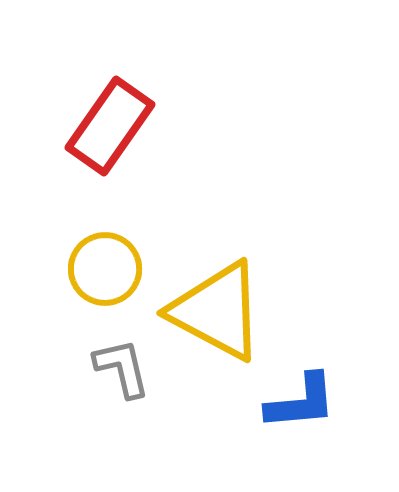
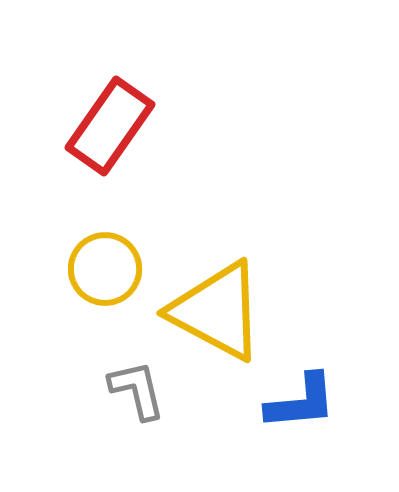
gray L-shape: moved 15 px right, 22 px down
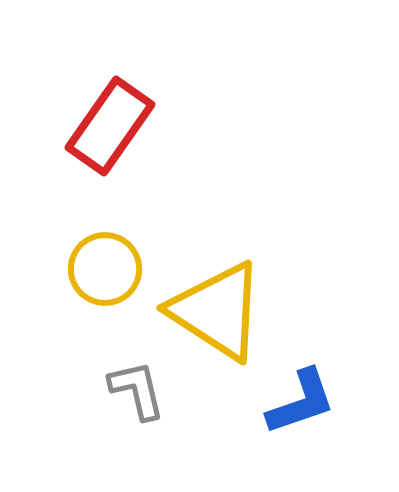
yellow triangle: rotated 5 degrees clockwise
blue L-shape: rotated 14 degrees counterclockwise
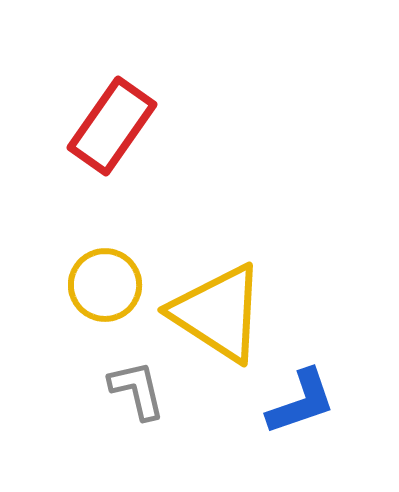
red rectangle: moved 2 px right
yellow circle: moved 16 px down
yellow triangle: moved 1 px right, 2 px down
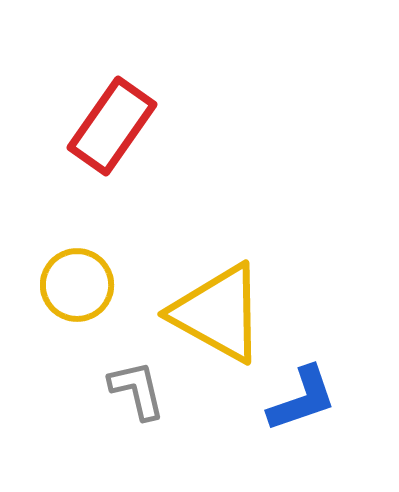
yellow circle: moved 28 px left
yellow triangle: rotated 4 degrees counterclockwise
blue L-shape: moved 1 px right, 3 px up
